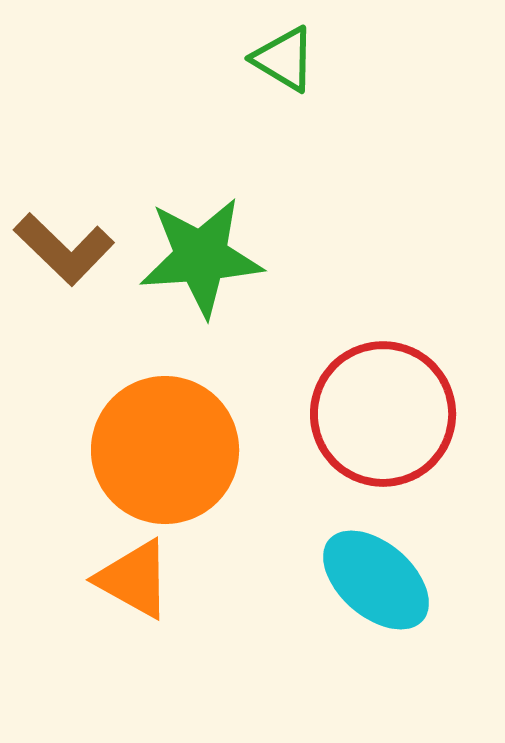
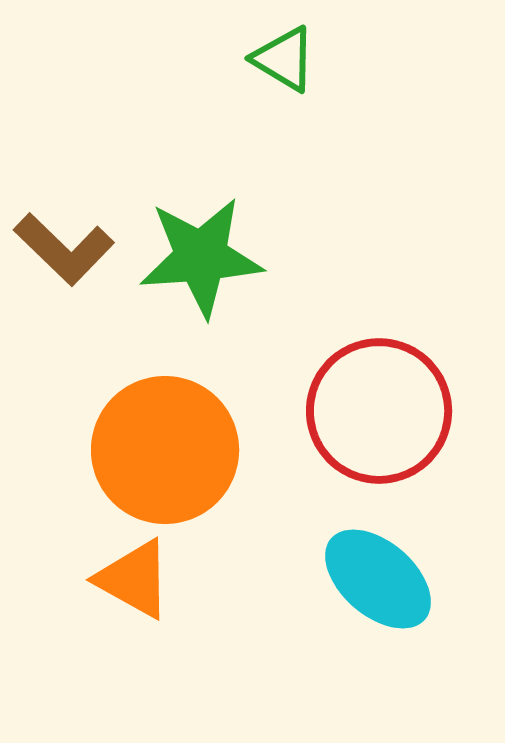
red circle: moved 4 px left, 3 px up
cyan ellipse: moved 2 px right, 1 px up
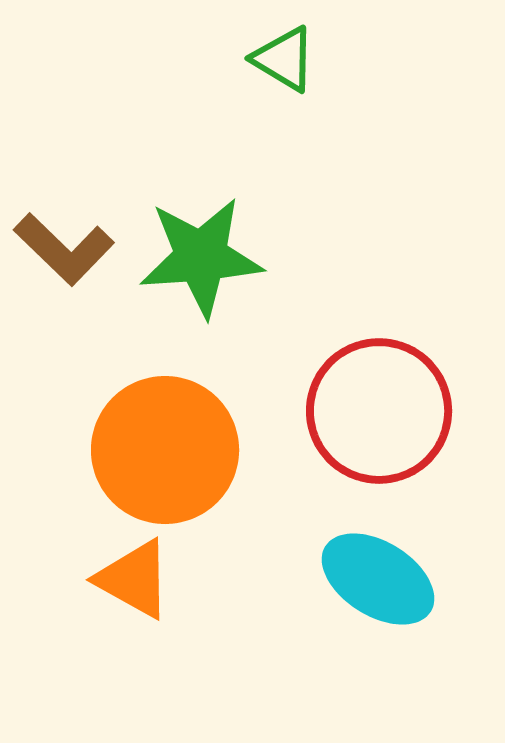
cyan ellipse: rotated 9 degrees counterclockwise
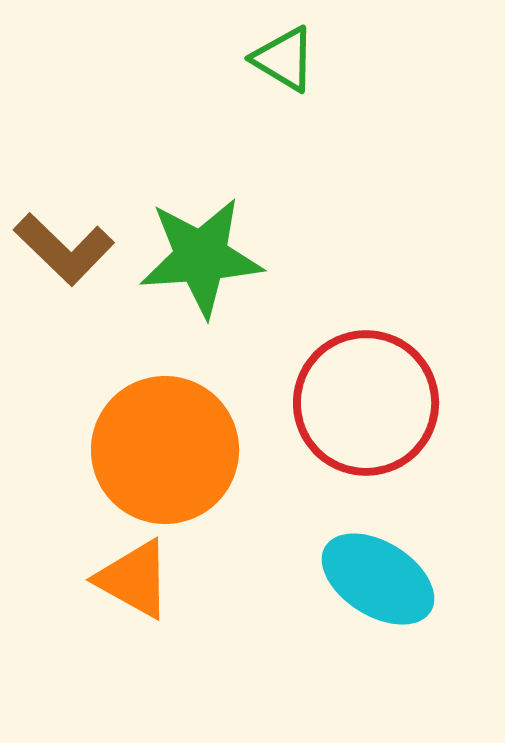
red circle: moved 13 px left, 8 px up
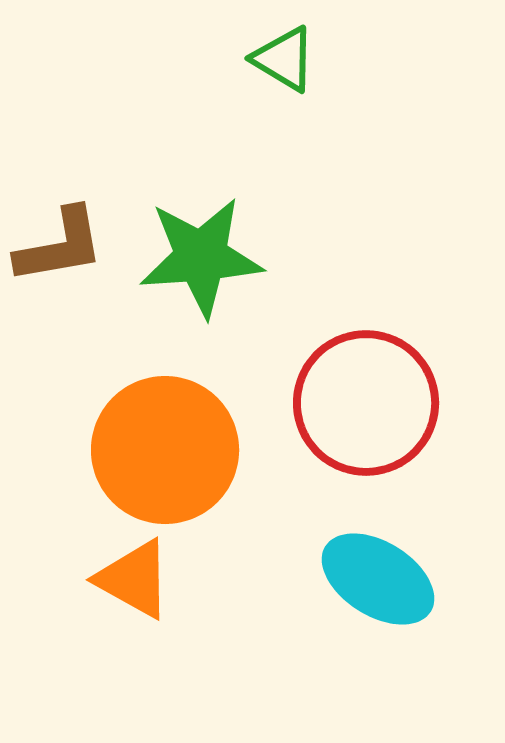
brown L-shape: moved 4 px left, 3 px up; rotated 54 degrees counterclockwise
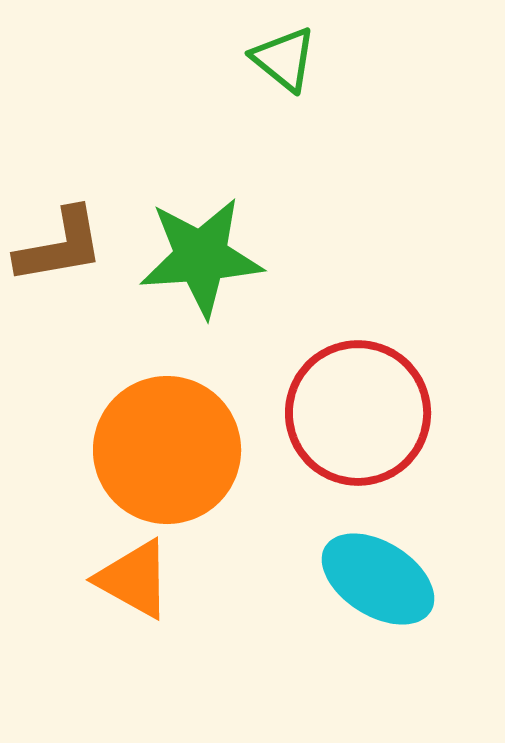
green triangle: rotated 8 degrees clockwise
red circle: moved 8 px left, 10 px down
orange circle: moved 2 px right
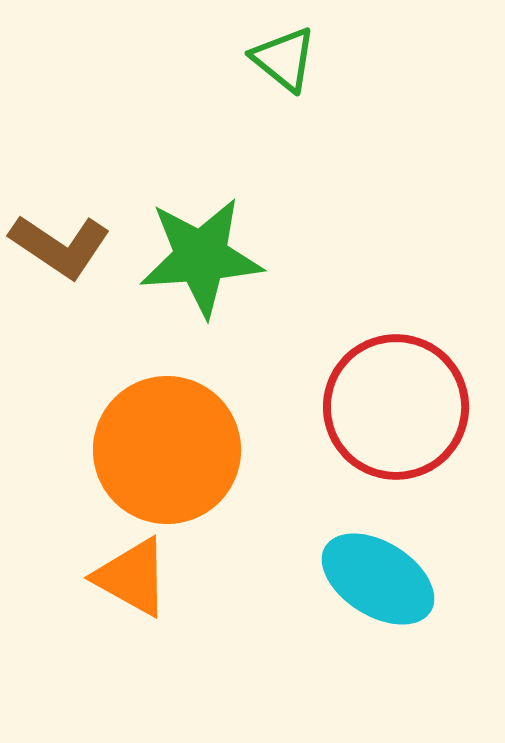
brown L-shape: rotated 44 degrees clockwise
red circle: moved 38 px right, 6 px up
orange triangle: moved 2 px left, 2 px up
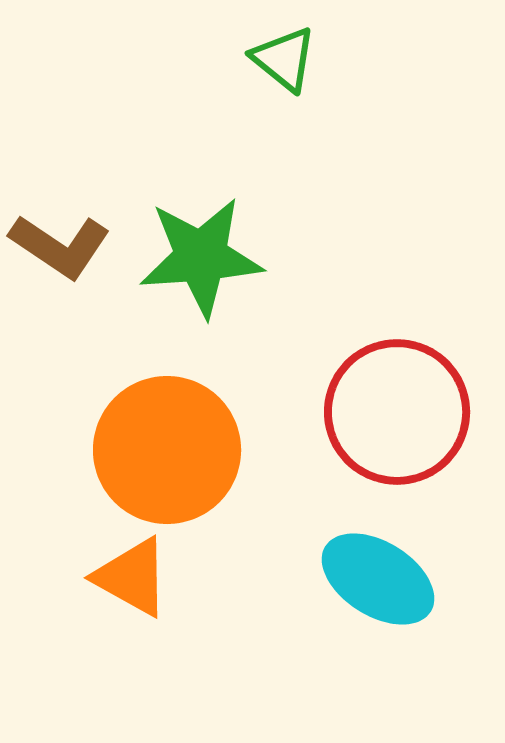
red circle: moved 1 px right, 5 px down
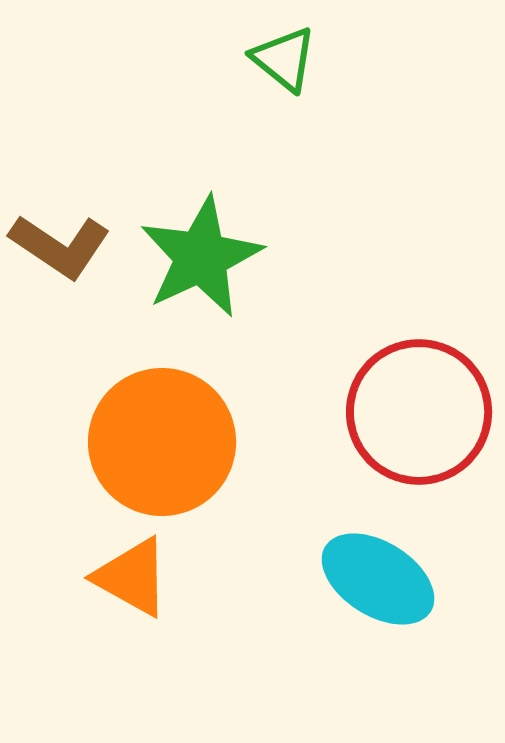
green star: rotated 21 degrees counterclockwise
red circle: moved 22 px right
orange circle: moved 5 px left, 8 px up
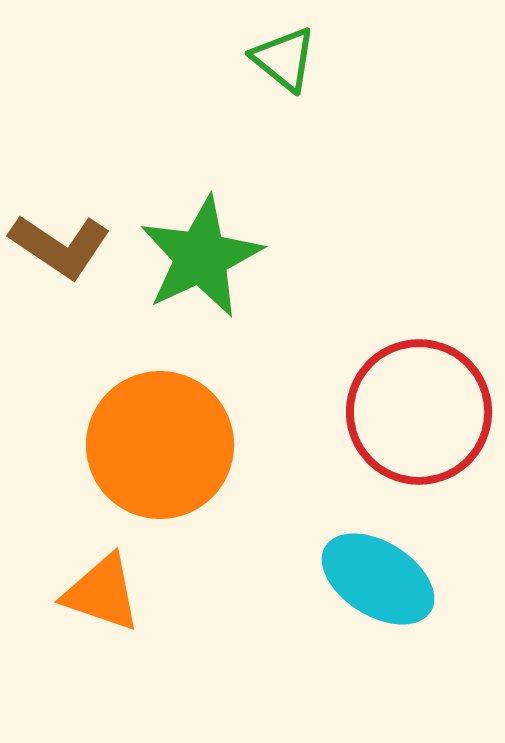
orange circle: moved 2 px left, 3 px down
orange triangle: moved 30 px left, 16 px down; rotated 10 degrees counterclockwise
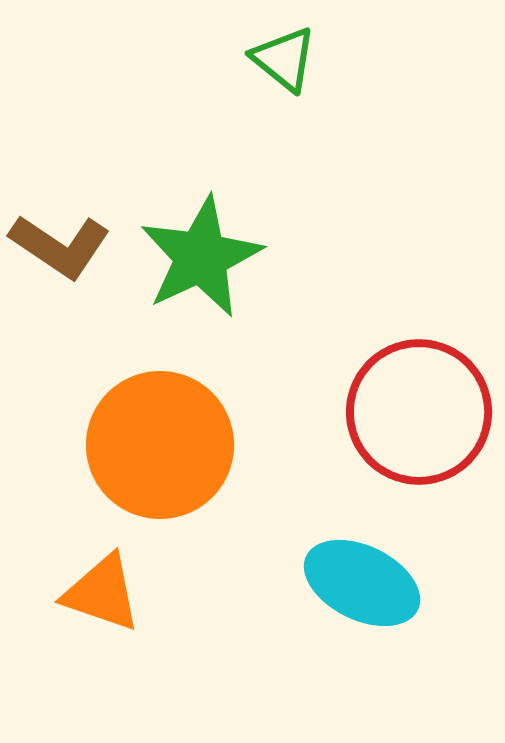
cyan ellipse: moved 16 px left, 4 px down; rotated 6 degrees counterclockwise
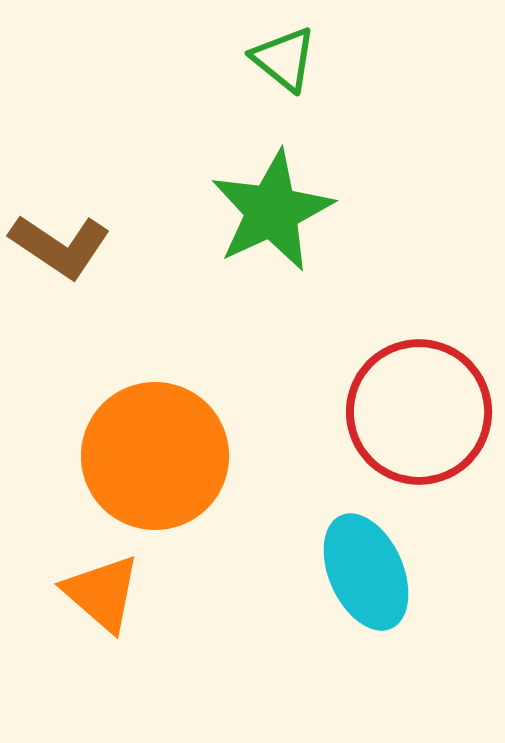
green star: moved 71 px right, 46 px up
orange circle: moved 5 px left, 11 px down
cyan ellipse: moved 4 px right, 11 px up; rotated 40 degrees clockwise
orange triangle: rotated 22 degrees clockwise
